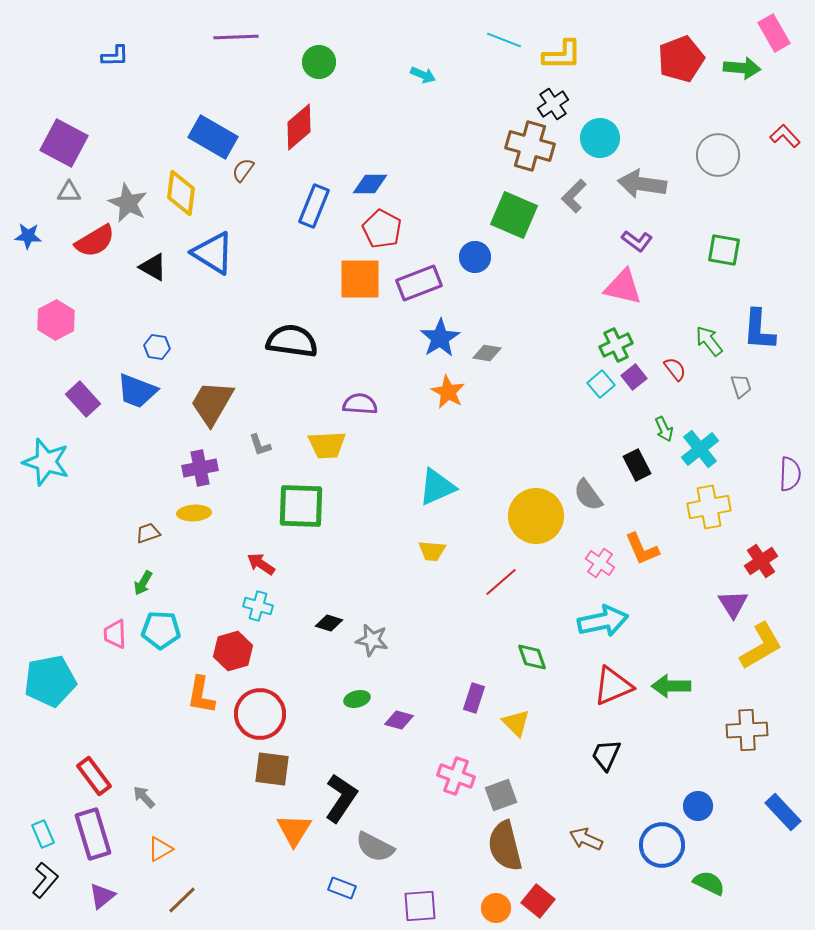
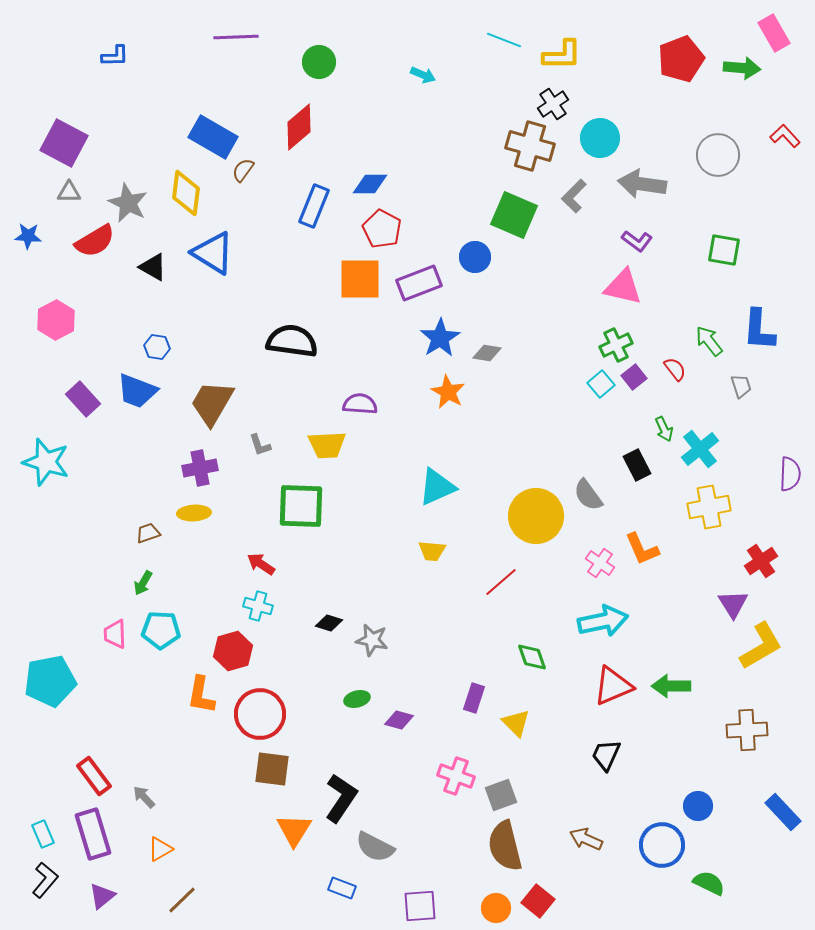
yellow diamond at (181, 193): moved 5 px right
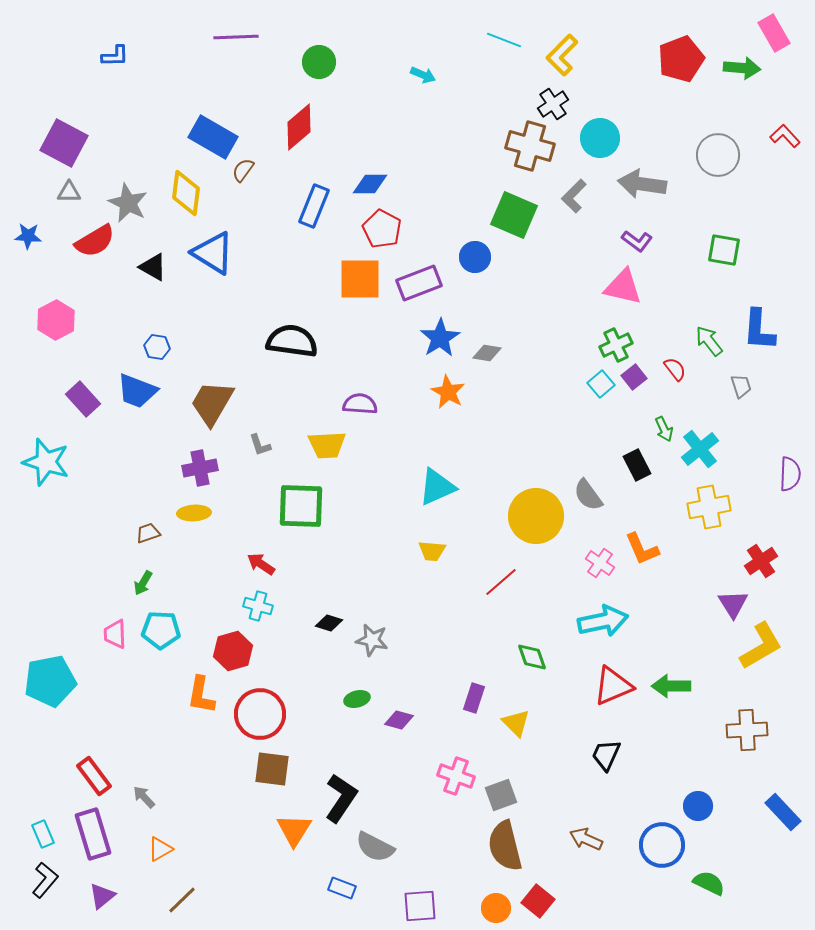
yellow L-shape at (562, 55): rotated 135 degrees clockwise
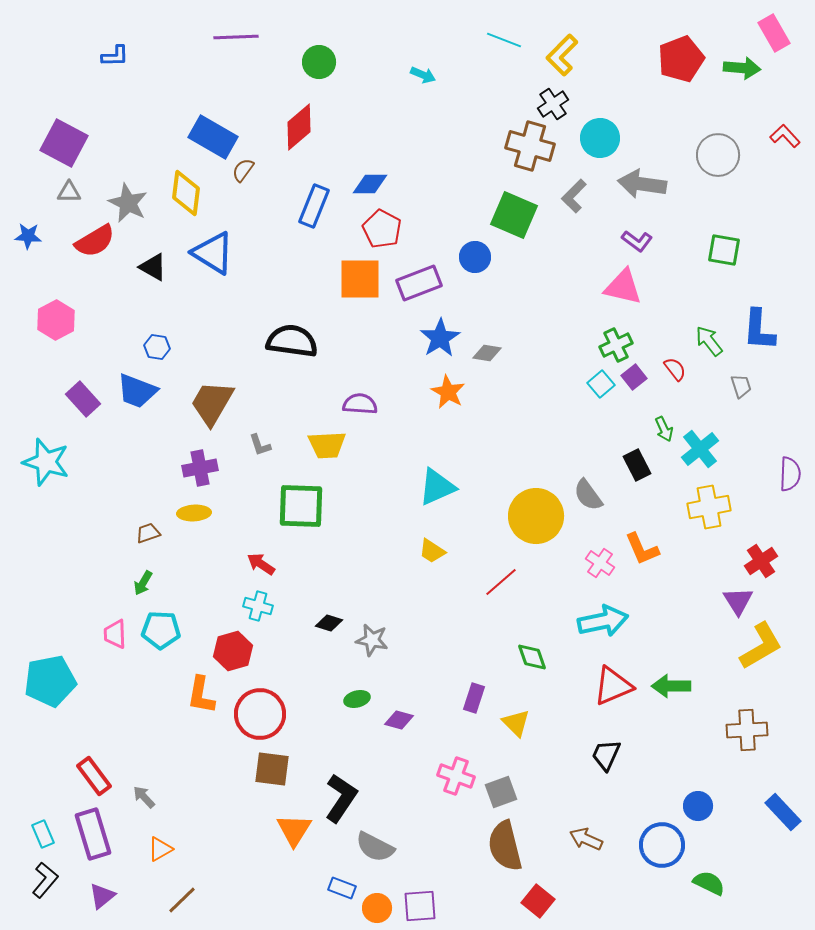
yellow trapezoid at (432, 551): rotated 28 degrees clockwise
purple triangle at (733, 604): moved 5 px right, 3 px up
gray square at (501, 795): moved 3 px up
orange circle at (496, 908): moved 119 px left
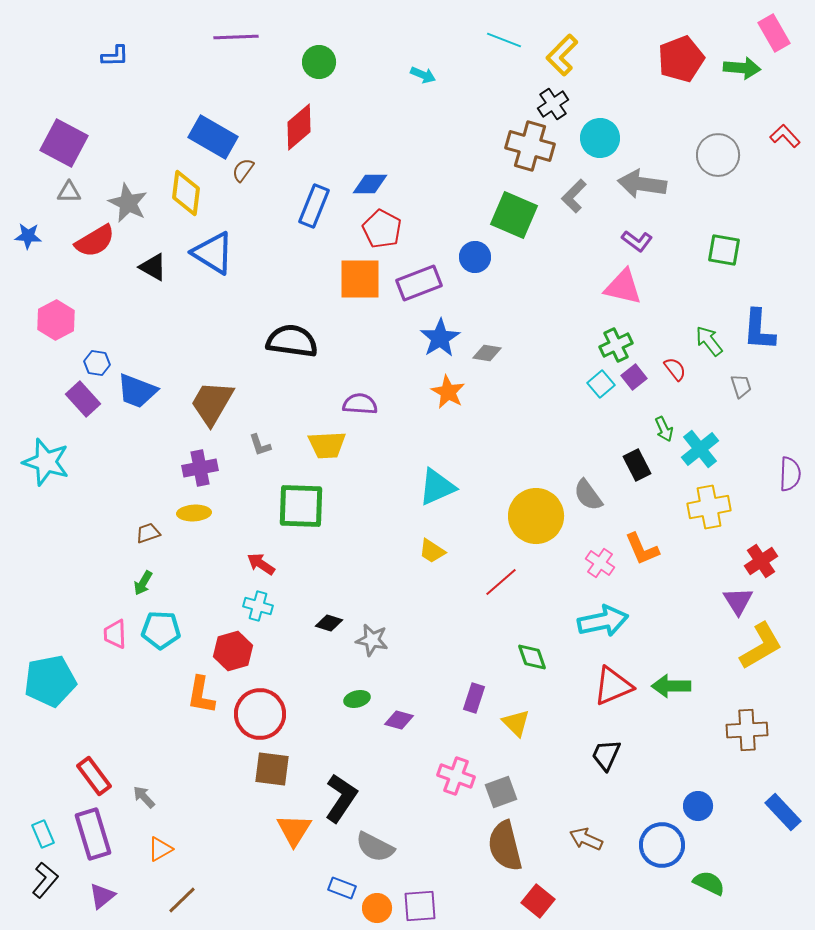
blue hexagon at (157, 347): moved 60 px left, 16 px down
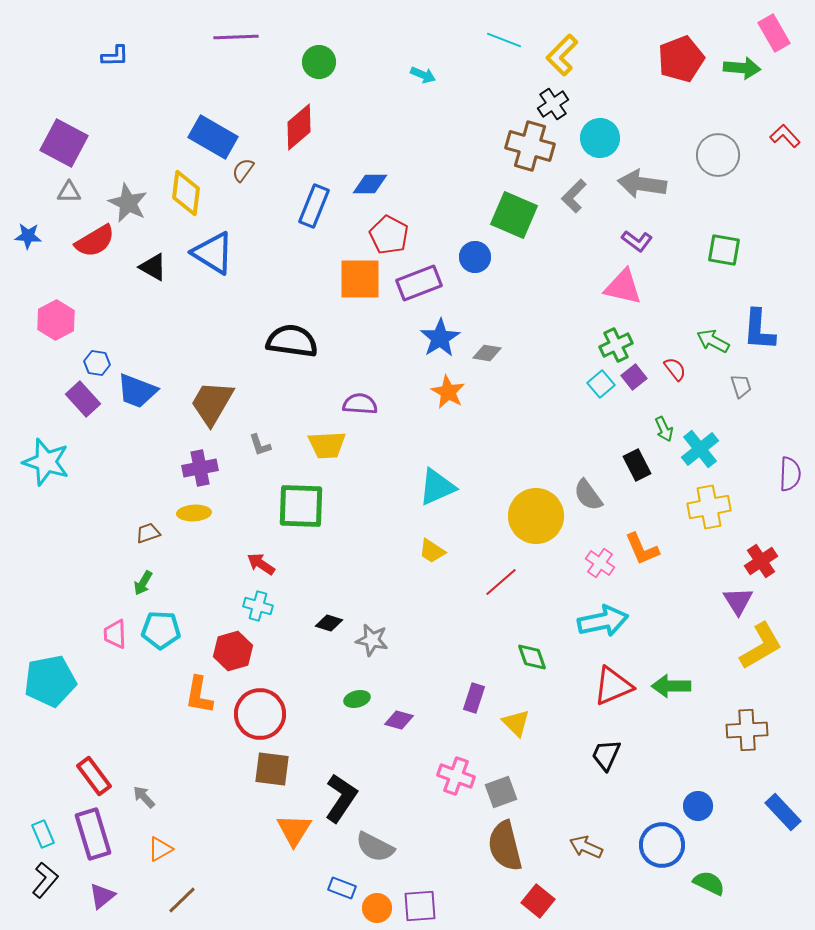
red pentagon at (382, 229): moved 7 px right, 6 px down
green arrow at (709, 341): moved 4 px right; rotated 24 degrees counterclockwise
orange L-shape at (201, 695): moved 2 px left
brown arrow at (586, 839): moved 8 px down
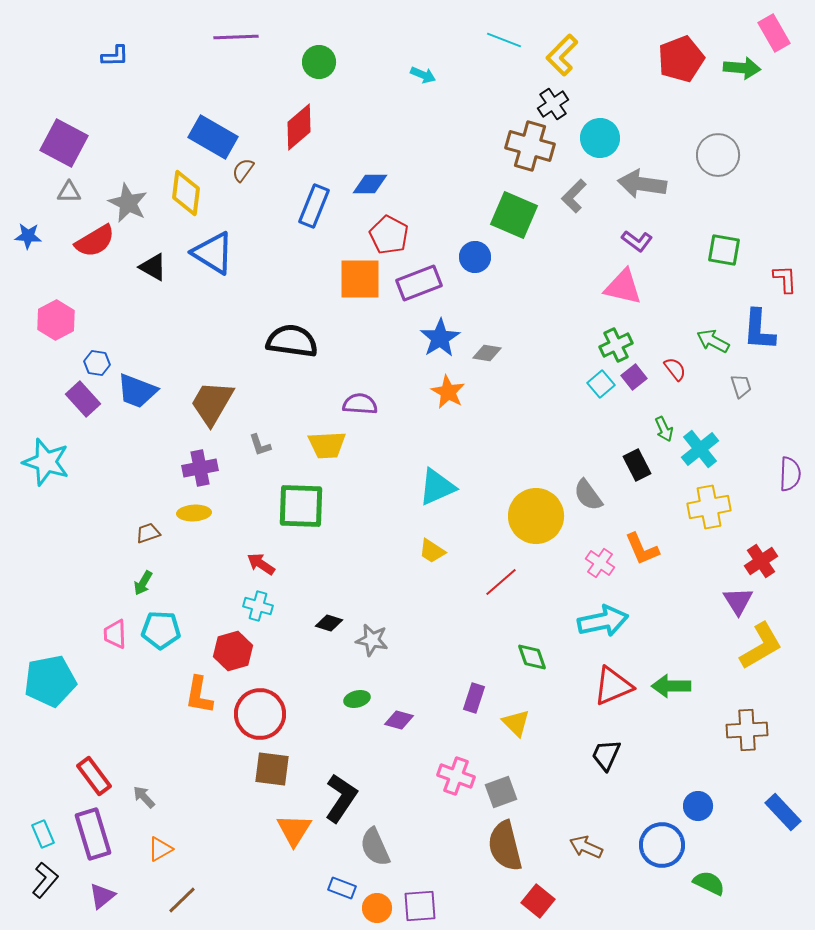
red L-shape at (785, 136): moved 143 px down; rotated 40 degrees clockwise
gray semicircle at (375, 847): rotated 39 degrees clockwise
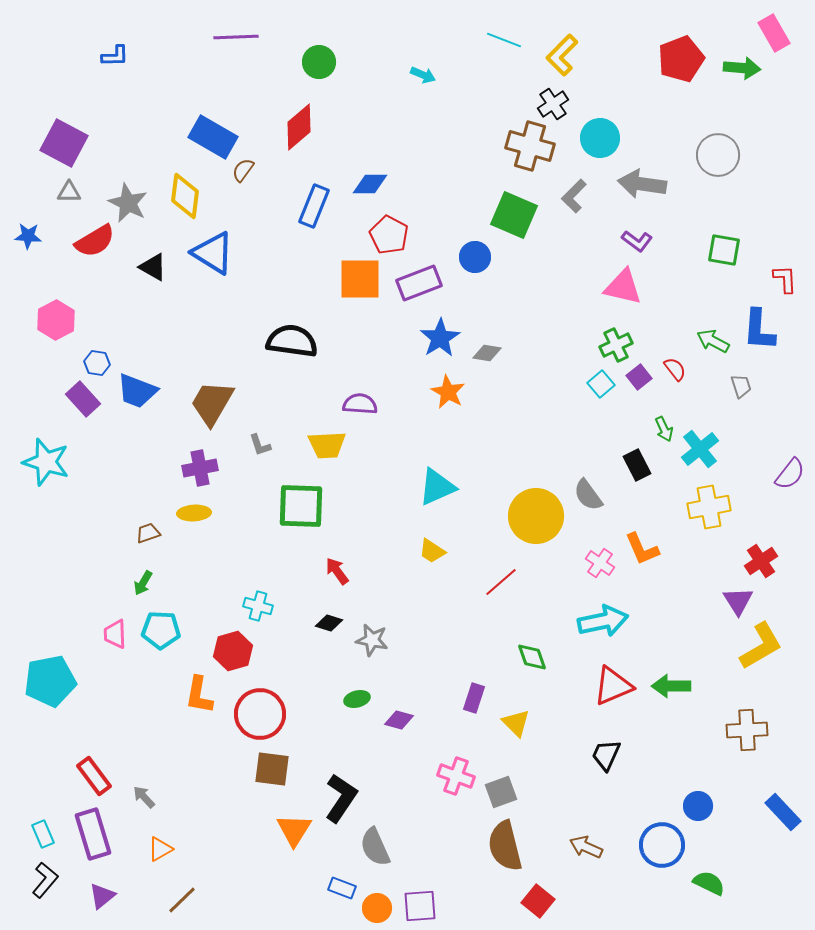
yellow diamond at (186, 193): moved 1 px left, 3 px down
purple square at (634, 377): moved 5 px right
purple semicircle at (790, 474): rotated 36 degrees clockwise
red arrow at (261, 564): moved 76 px right, 7 px down; rotated 20 degrees clockwise
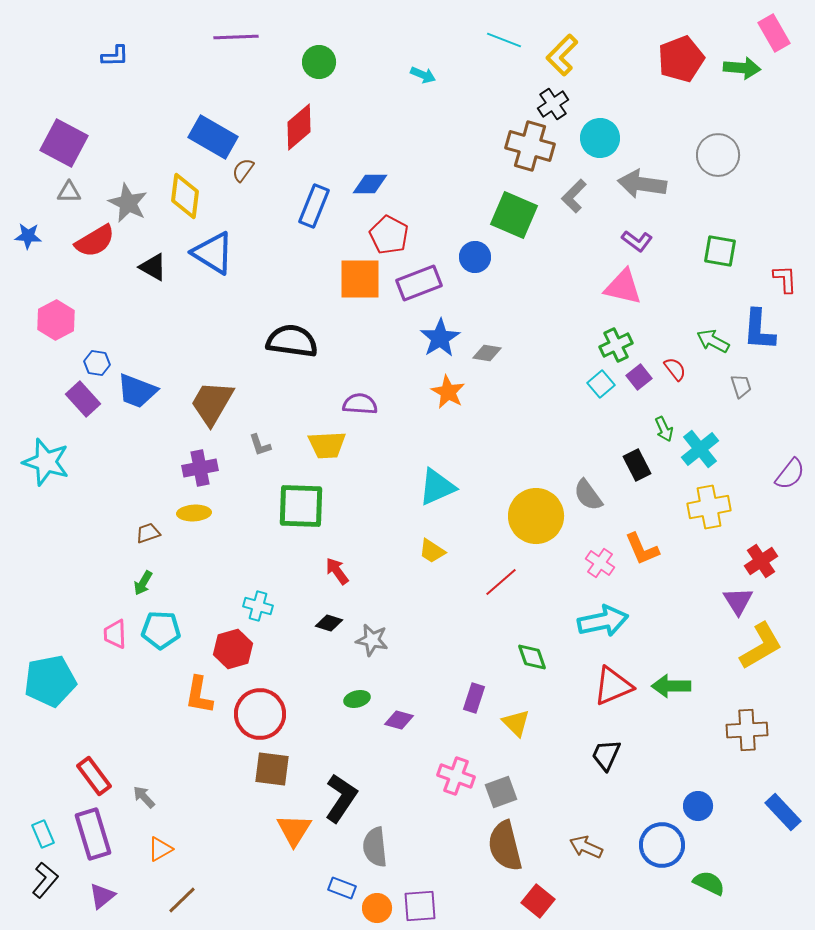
green square at (724, 250): moved 4 px left, 1 px down
red hexagon at (233, 651): moved 2 px up
gray semicircle at (375, 847): rotated 18 degrees clockwise
